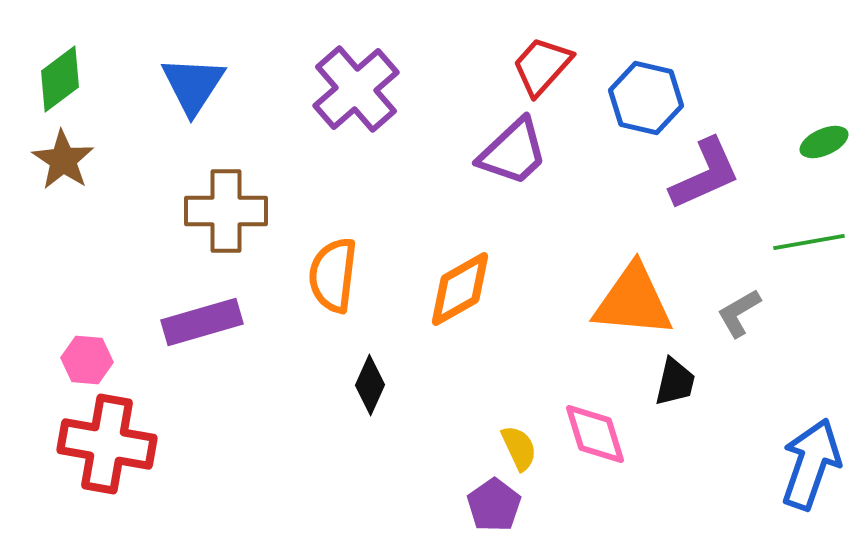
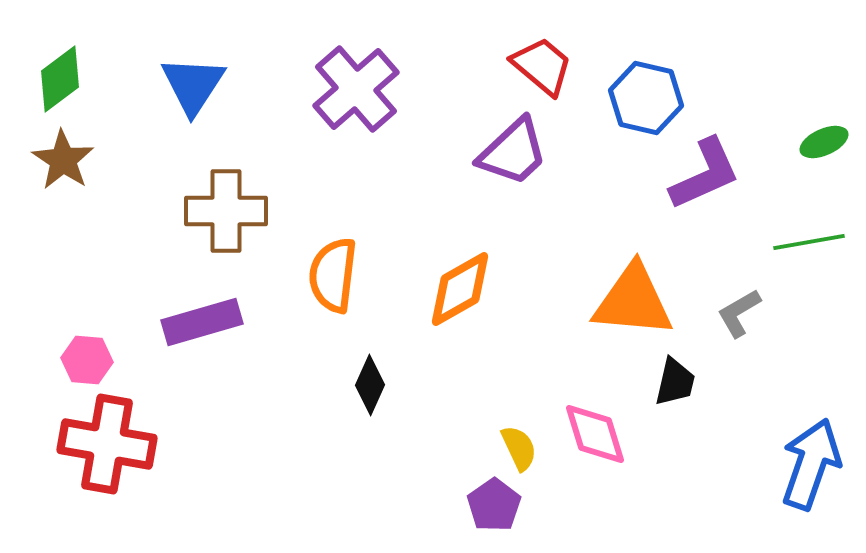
red trapezoid: rotated 88 degrees clockwise
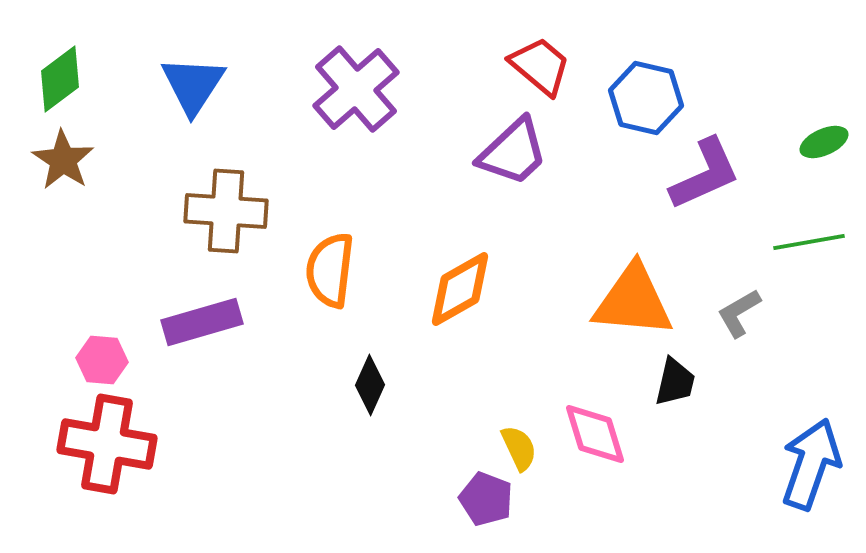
red trapezoid: moved 2 px left
brown cross: rotated 4 degrees clockwise
orange semicircle: moved 3 px left, 5 px up
pink hexagon: moved 15 px right
purple pentagon: moved 8 px left, 6 px up; rotated 16 degrees counterclockwise
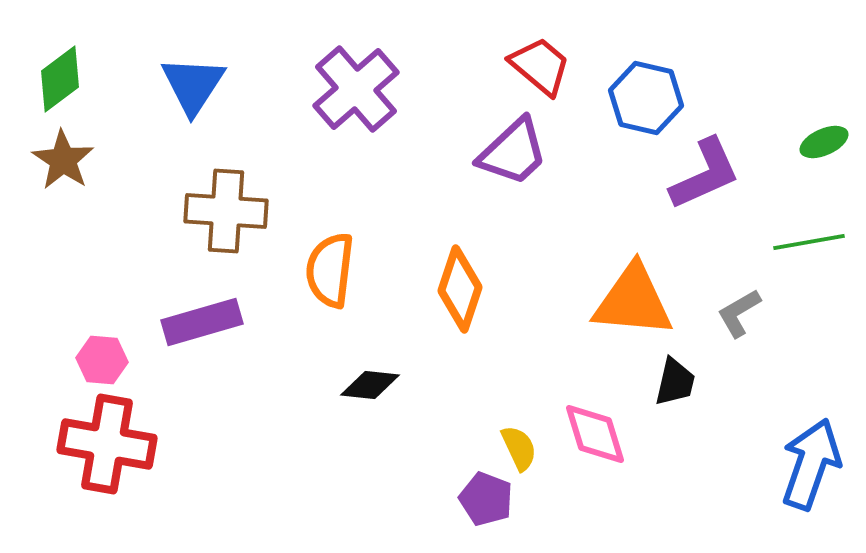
orange diamond: rotated 42 degrees counterclockwise
black diamond: rotated 72 degrees clockwise
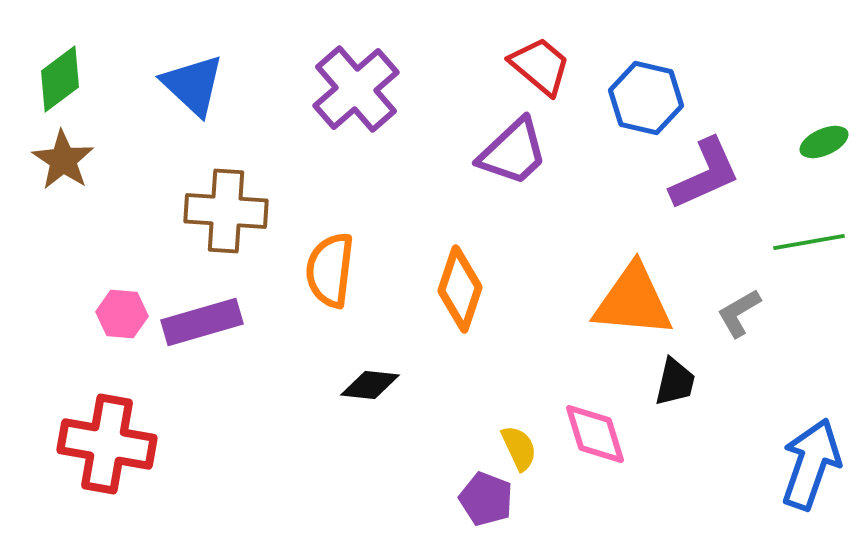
blue triangle: rotated 20 degrees counterclockwise
pink hexagon: moved 20 px right, 46 px up
